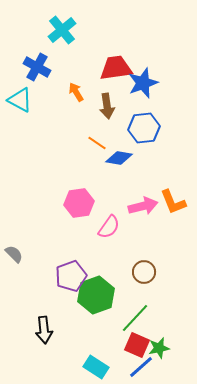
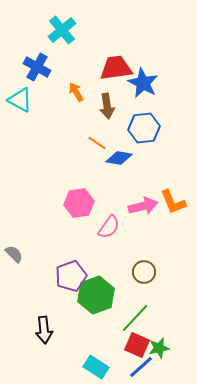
blue star: rotated 24 degrees counterclockwise
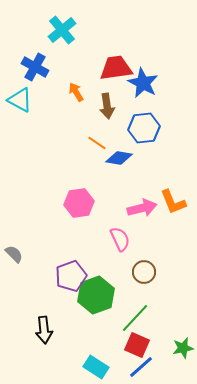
blue cross: moved 2 px left
pink arrow: moved 1 px left, 2 px down
pink semicircle: moved 11 px right, 12 px down; rotated 60 degrees counterclockwise
green star: moved 24 px right
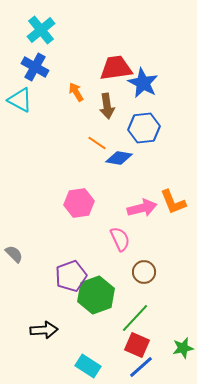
cyan cross: moved 21 px left
black arrow: rotated 88 degrees counterclockwise
cyan rectangle: moved 8 px left, 1 px up
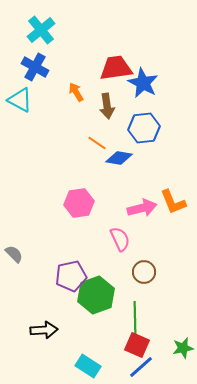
purple pentagon: rotated 8 degrees clockwise
green line: rotated 44 degrees counterclockwise
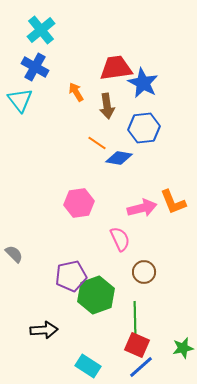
cyan triangle: rotated 24 degrees clockwise
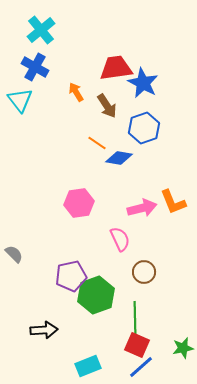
brown arrow: rotated 25 degrees counterclockwise
blue hexagon: rotated 12 degrees counterclockwise
cyan rectangle: rotated 55 degrees counterclockwise
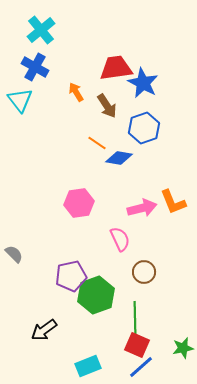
black arrow: rotated 148 degrees clockwise
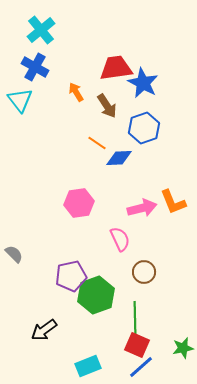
blue diamond: rotated 12 degrees counterclockwise
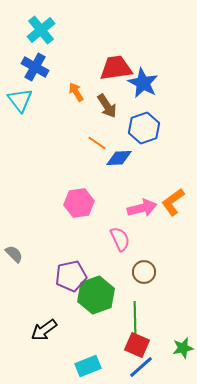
orange L-shape: rotated 76 degrees clockwise
